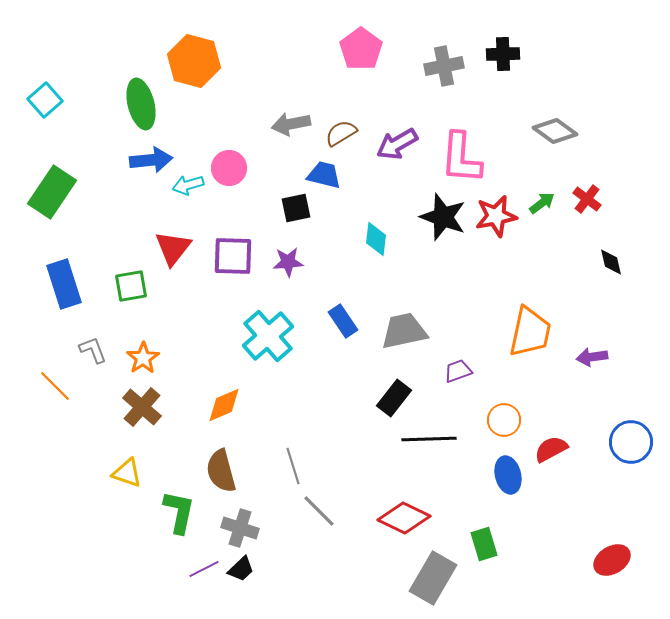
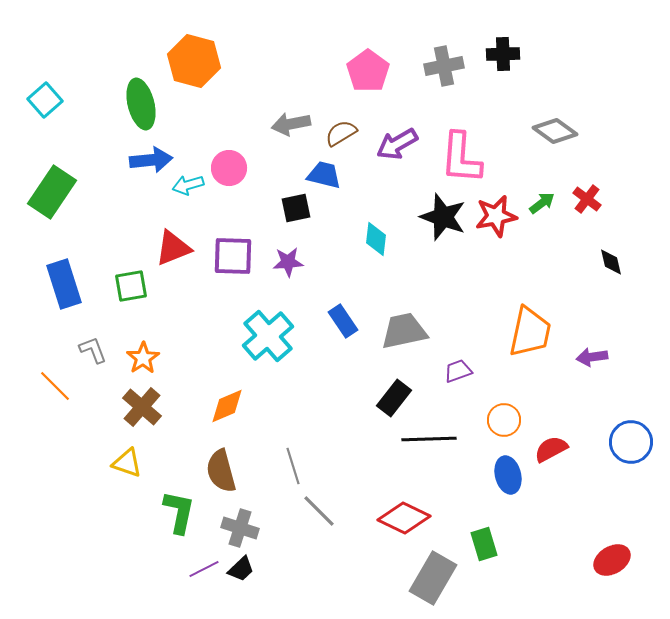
pink pentagon at (361, 49): moved 7 px right, 22 px down
red triangle at (173, 248): rotated 30 degrees clockwise
orange diamond at (224, 405): moved 3 px right, 1 px down
yellow triangle at (127, 473): moved 10 px up
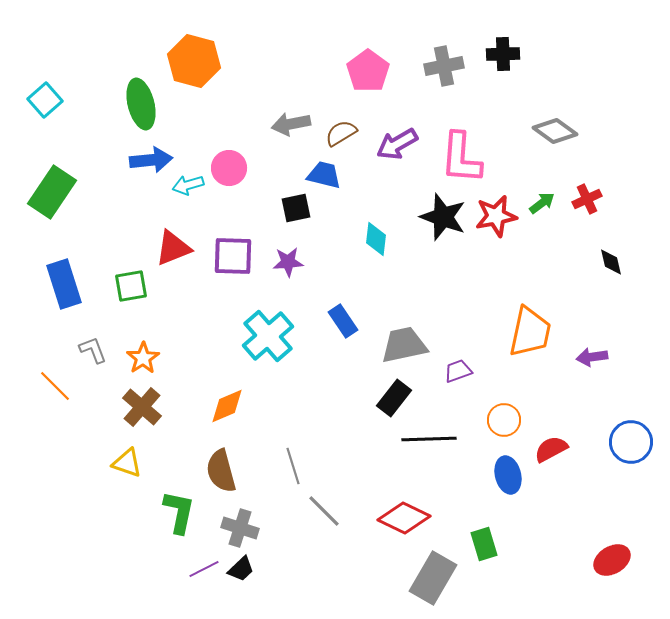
red cross at (587, 199): rotated 28 degrees clockwise
gray trapezoid at (404, 331): moved 14 px down
gray line at (319, 511): moved 5 px right
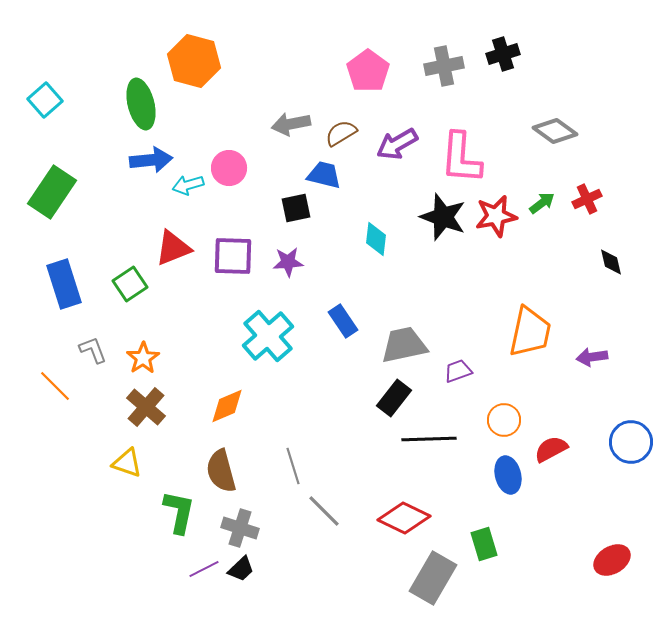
black cross at (503, 54): rotated 16 degrees counterclockwise
green square at (131, 286): moved 1 px left, 2 px up; rotated 24 degrees counterclockwise
brown cross at (142, 407): moved 4 px right
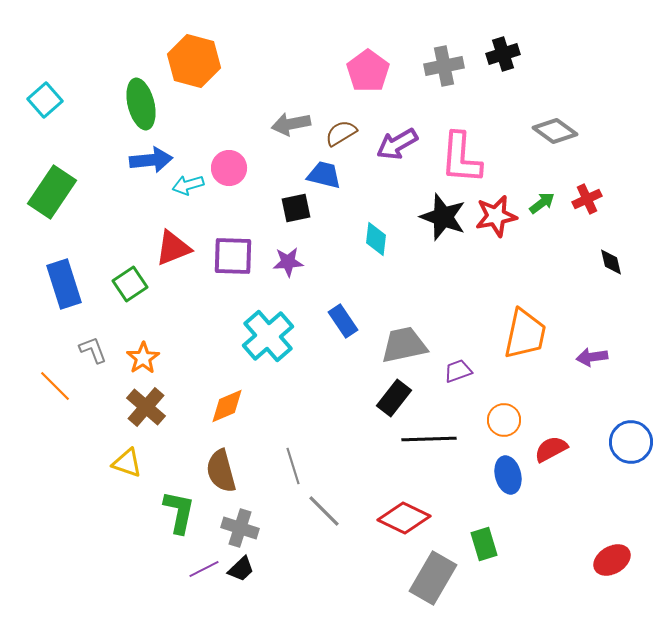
orange trapezoid at (530, 332): moved 5 px left, 2 px down
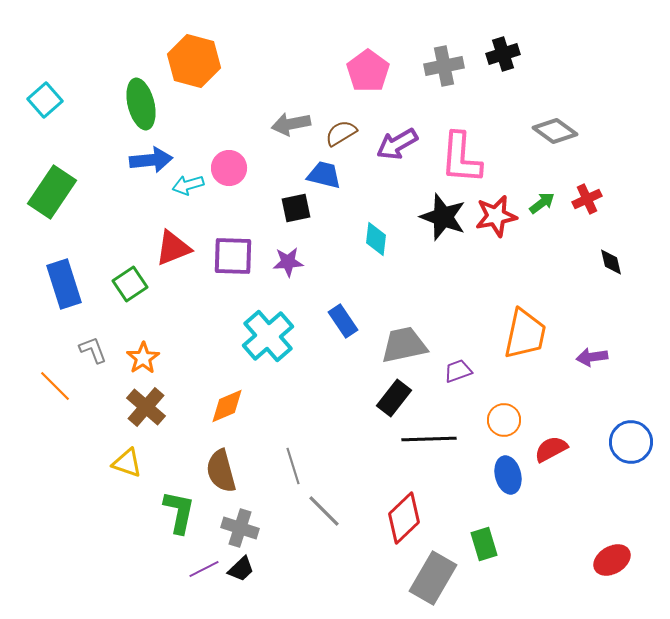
red diamond at (404, 518): rotated 69 degrees counterclockwise
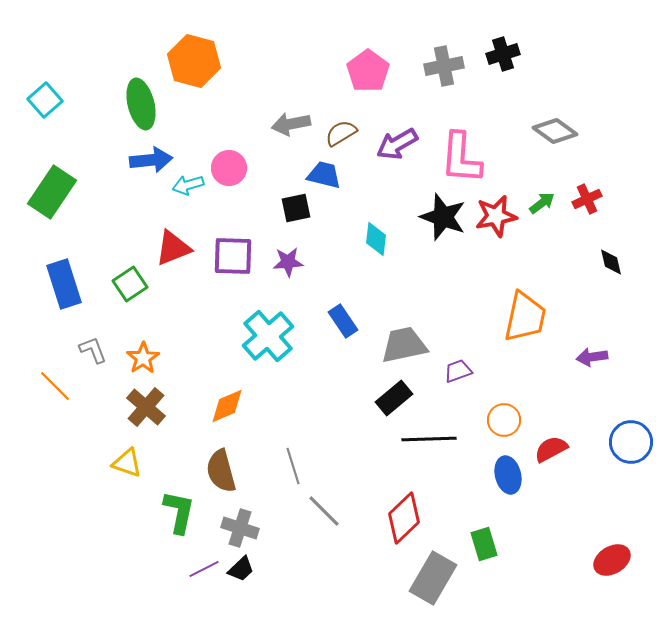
orange trapezoid at (525, 334): moved 17 px up
black rectangle at (394, 398): rotated 12 degrees clockwise
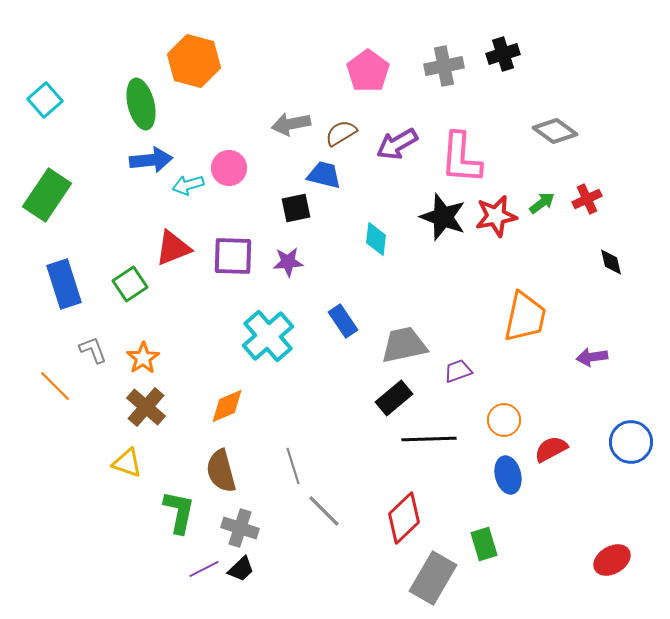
green rectangle at (52, 192): moved 5 px left, 3 px down
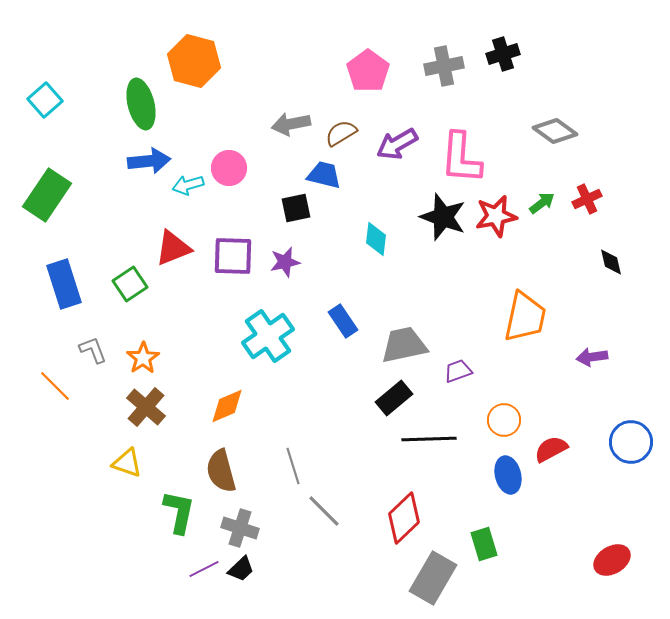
blue arrow at (151, 160): moved 2 px left, 1 px down
purple star at (288, 262): moved 3 px left; rotated 8 degrees counterclockwise
cyan cross at (268, 336): rotated 6 degrees clockwise
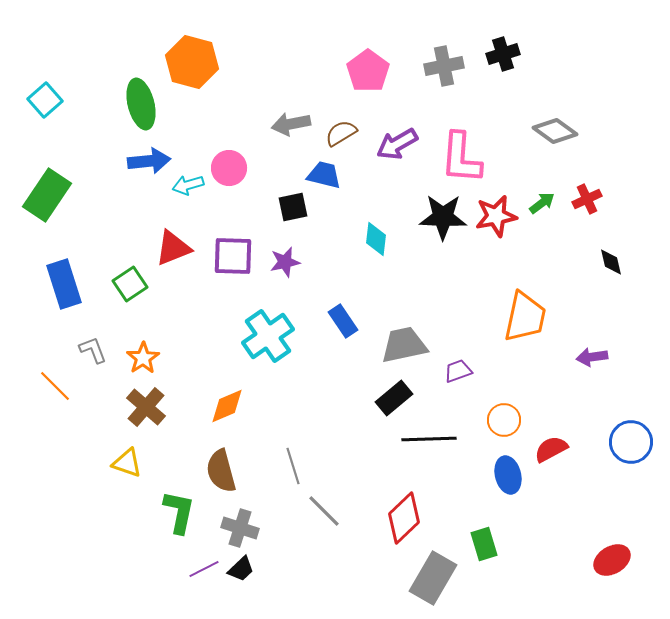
orange hexagon at (194, 61): moved 2 px left, 1 px down
black square at (296, 208): moved 3 px left, 1 px up
black star at (443, 217): rotated 18 degrees counterclockwise
